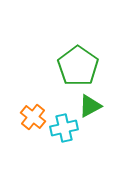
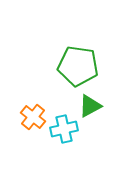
green pentagon: rotated 27 degrees counterclockwise
cyan cross: moved 1 px down
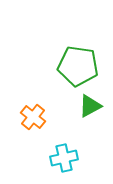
cyan cross: moved 29 px down
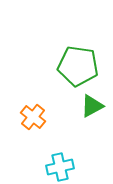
green triangle: moved 2 px right
cyan cross: moved 4 px left, 9 px down
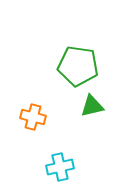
green triangle: rotated 15 degrees clockwise
orange cross: rotated 25 degrees counterclockwise
